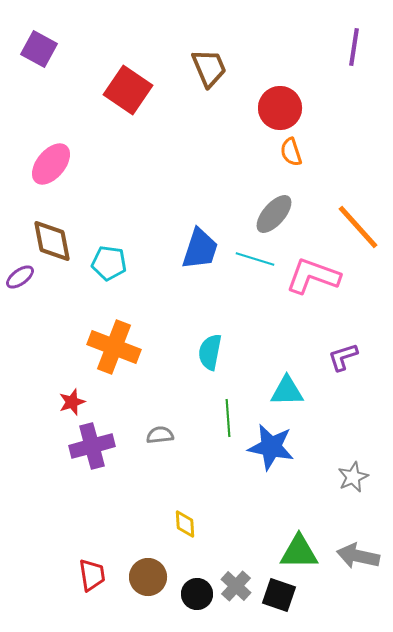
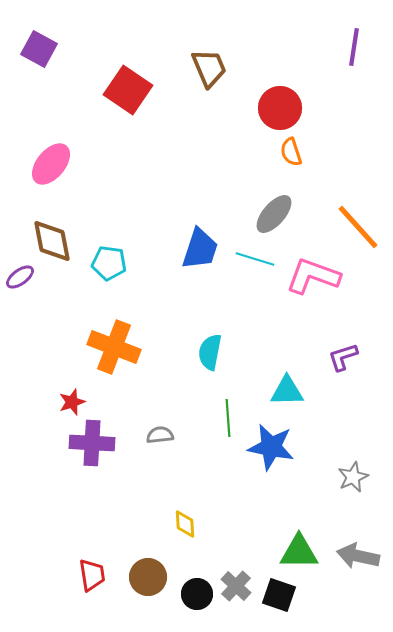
purple cross: moved 3 px up; rotated 18 degrees clockwise
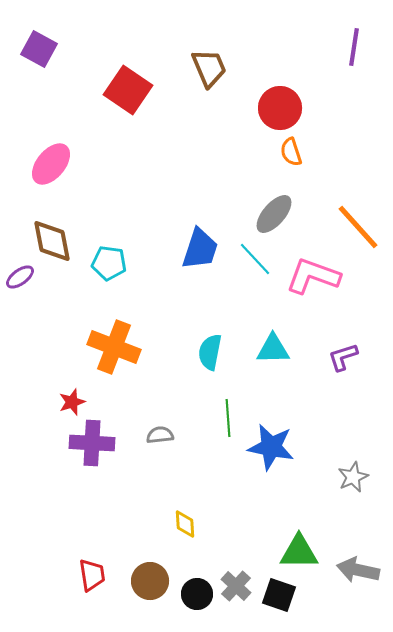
cyan line: rotated 30 degrees clockwise
cyan triangle: moved 14 px left, 42 px up
gray arrow: moved 14 px down
brown circle: moved 2 px right, 4 px down
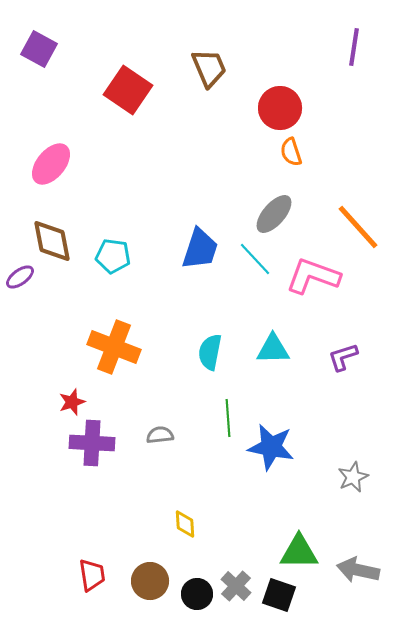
cyan pentagon: moved 4 px right, 7 px up
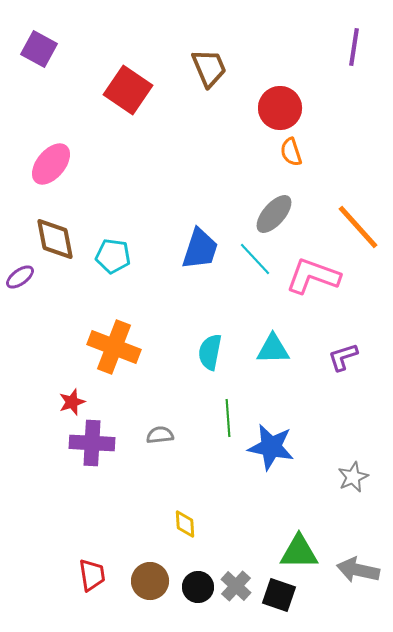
brown diamond: moved 3 px right, 2 px up
black circle: moved 1 px right, 7 px up
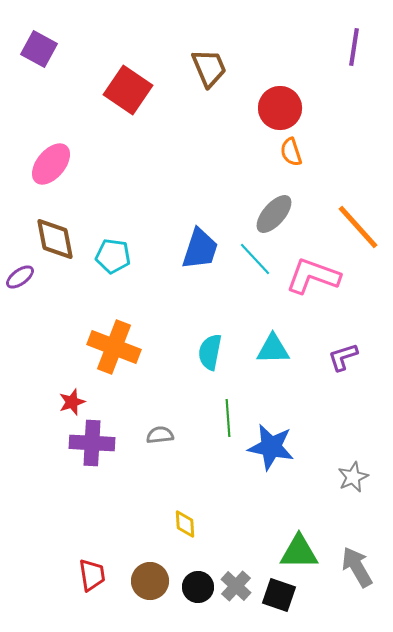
gray arrow: moved 1 px left, 3 px up; rotated 48 degrees clockwise
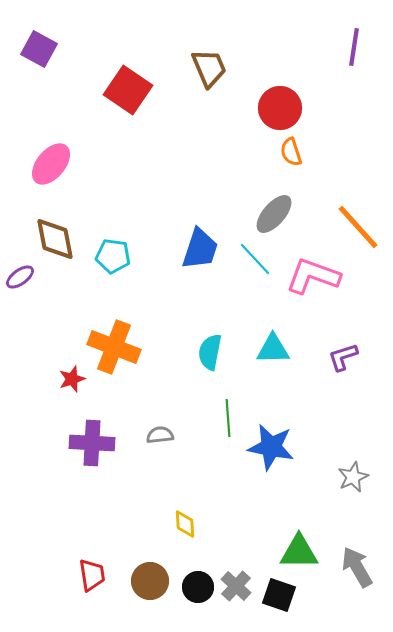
red star: moved 23 px up
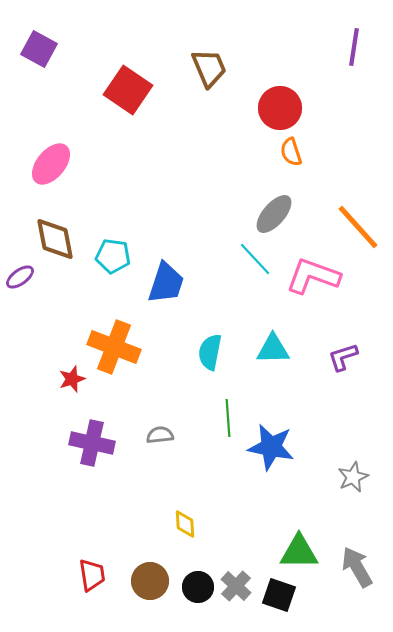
blue trapezoid: moved 34 px left, 34 px down
purple cross: rotated 9 degrees clockwise
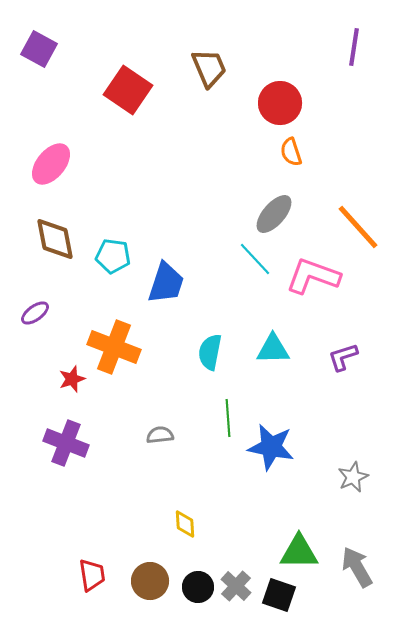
red circle: moved 5 px up
purple ellipse: moved 15 px right, 36 px down
purple cross: moved 26 px left; rotated 9 degrees clockwise
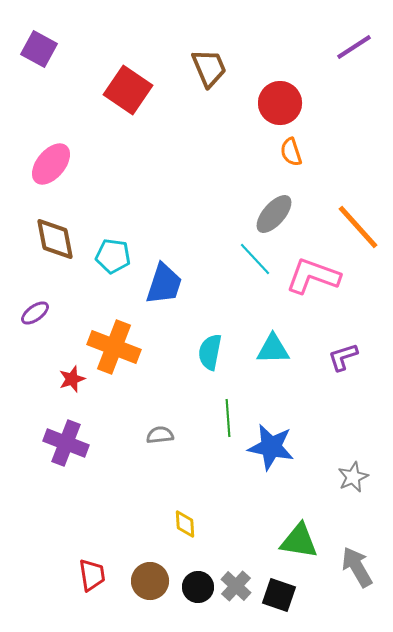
purple line: rotated 48 degrees clockwise
blue trapezoid: moved 2 px left, 1 px down
green triangle: moved 11 px up; rotated 9 degrees clockwise
